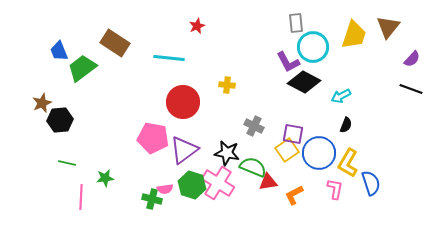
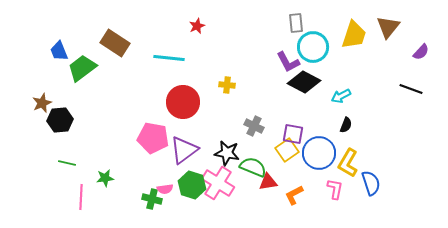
purple semicircle: moved 9 px right, 7 px up
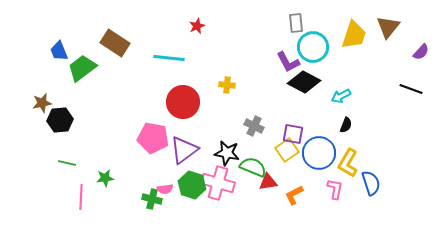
brown star: rotated 12 degrees clockwise
pink cross: rotated 16 degrees counterclockwise
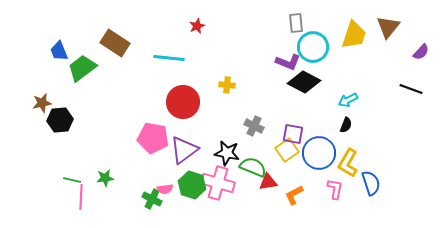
purple L-shape: rotated 40 degrees counterclockwise
cyan arrow: moved 7 px right, 4 px down
green line: moved 5 px right, 17 px down
green cross: rotated 12 degrees clockwise
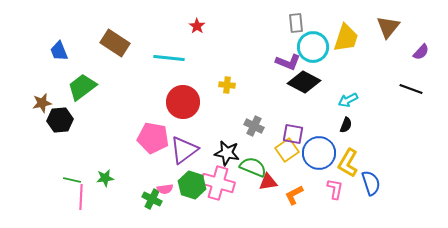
red star: rotated 14 degrees counterclockwise
yellow trapezoid: moved 8 px left, 3 px down
green trapezoid: moved 19 px down
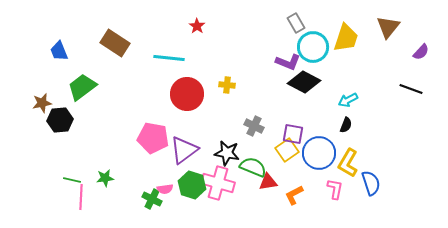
gray rectangle: rotated 24 degrees counterclockwise
red circle: moved 4 px right, 8 px up
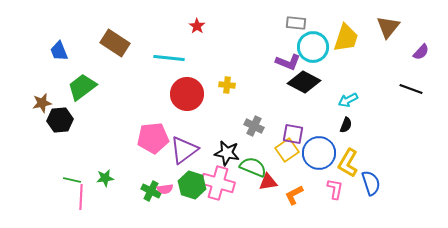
gray rectangle: rotated 54 degrees counterclockwise
pink pentagon: rotated 16 degrees counterclockwise
green cross: moved 1 px left, 8 px up
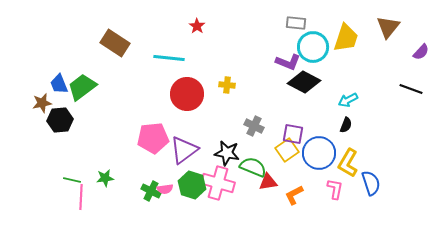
blue trapezoid: moved 33 px down
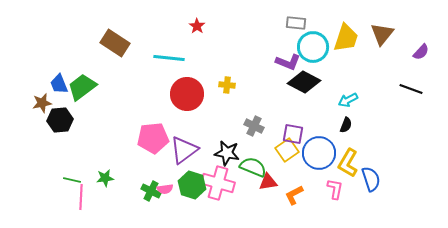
brown triangle: moved 6 px left, 7 px down
blue semicircle: moved 4 px up
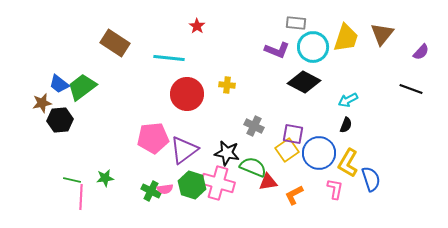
purple L-shape: moved 11 px left, 12 px up
blue trapezoid: rotated 30 degrees counterclockwise
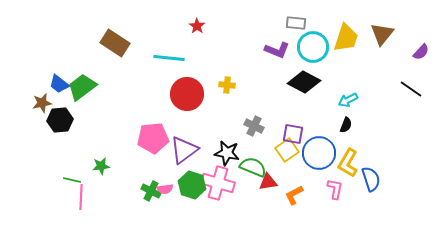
black line: rotated 15 degrees clockwise
green star: moved 4 px left, 12 px up
